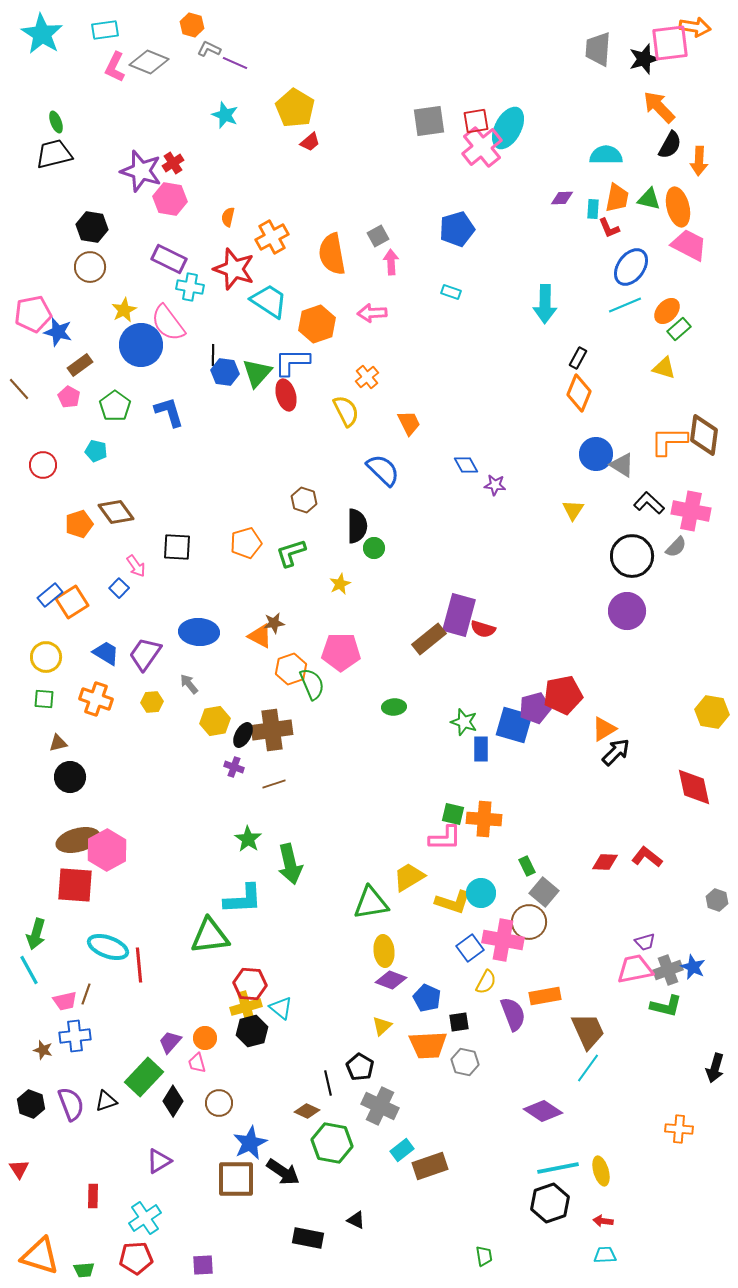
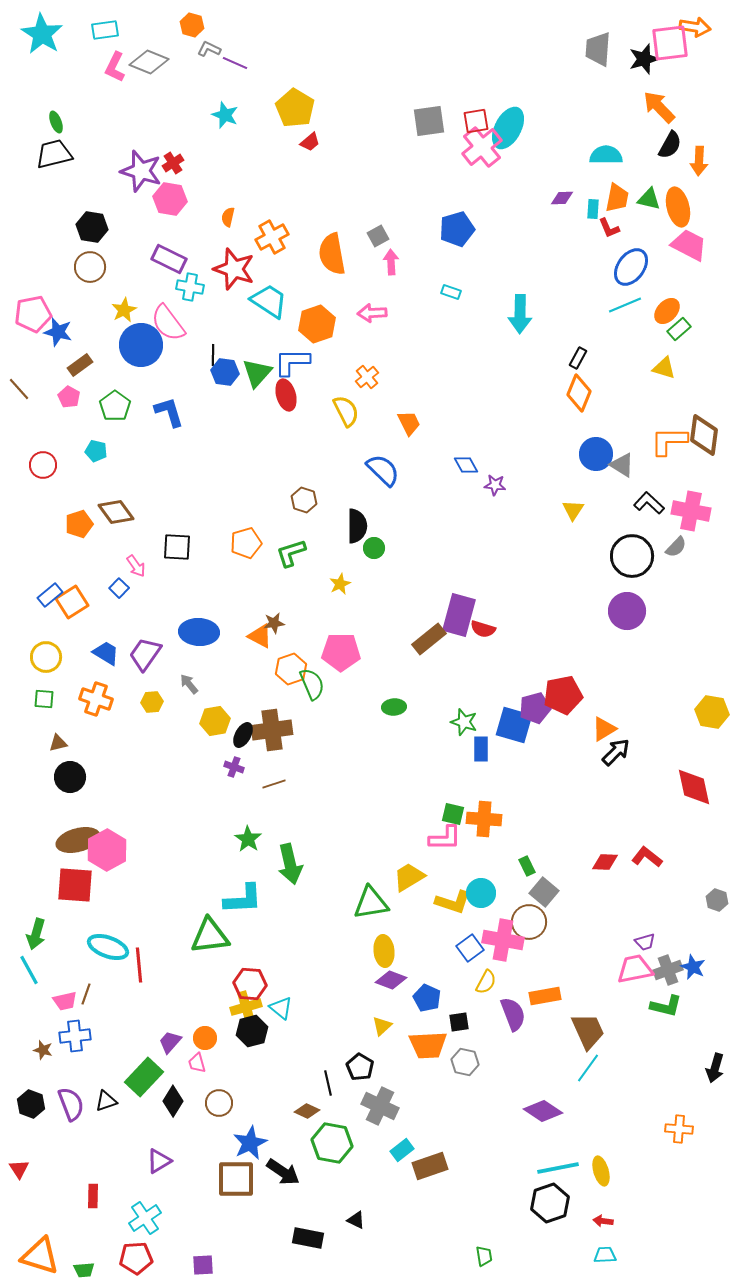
cyan arrow at (545, 304): moved 25 px left, 10 px down
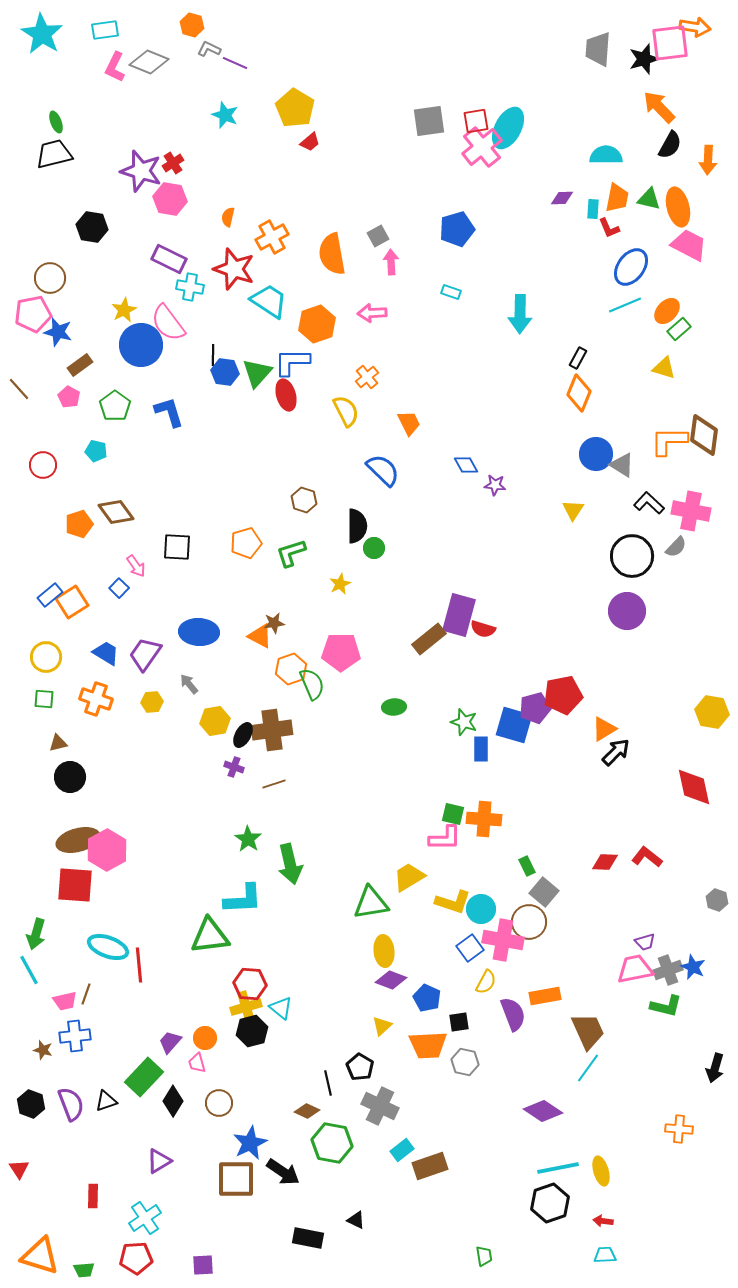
orange arrow at (699, 161): moved 9 px right, 1 px up
brown circle at (90, 267): moved 40 px left, 11 px down
cyan circle at (481, 893): moved 16 px down
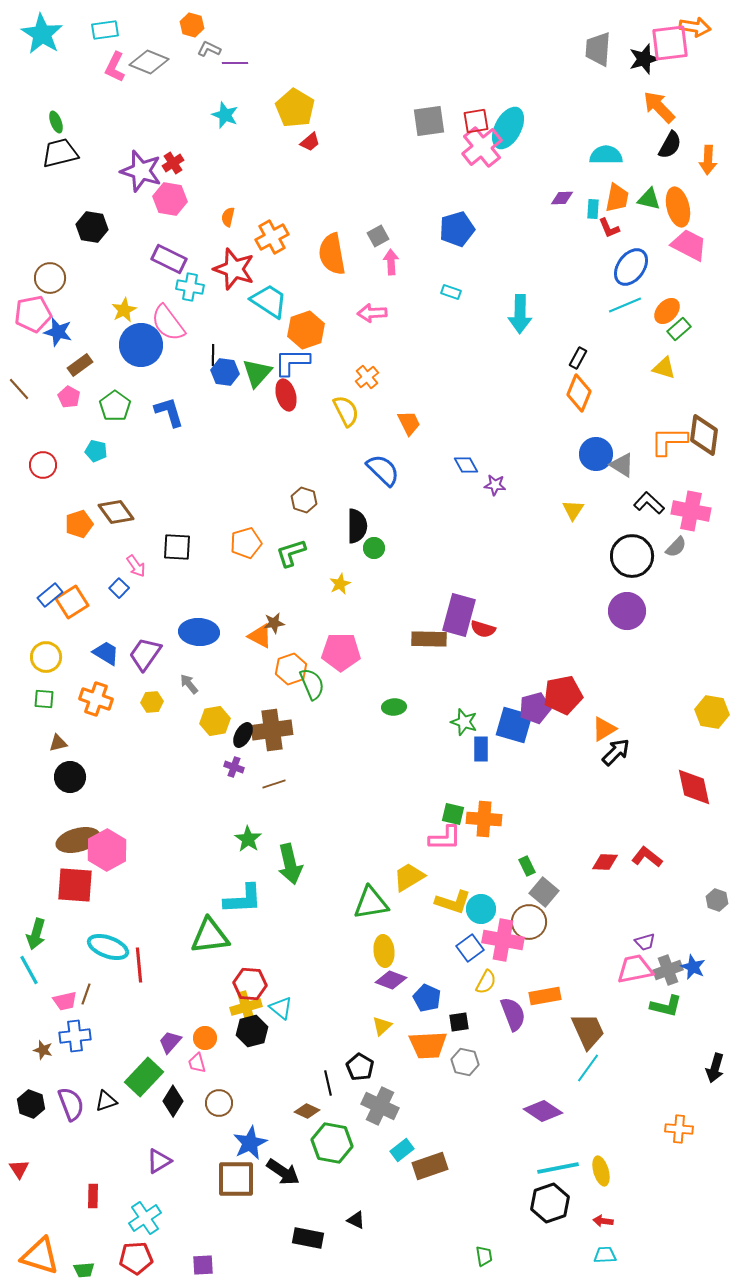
purple line at (235, 63): rotated 25 degrees counterclockwise
black trapezoid at (54, 154): moved 6 px right, 1 px up
orange hexagon at (317, 324): moved 11 px left, 6 px down
brown rectangle at (429, 639): rotated 40 degrees clockwise
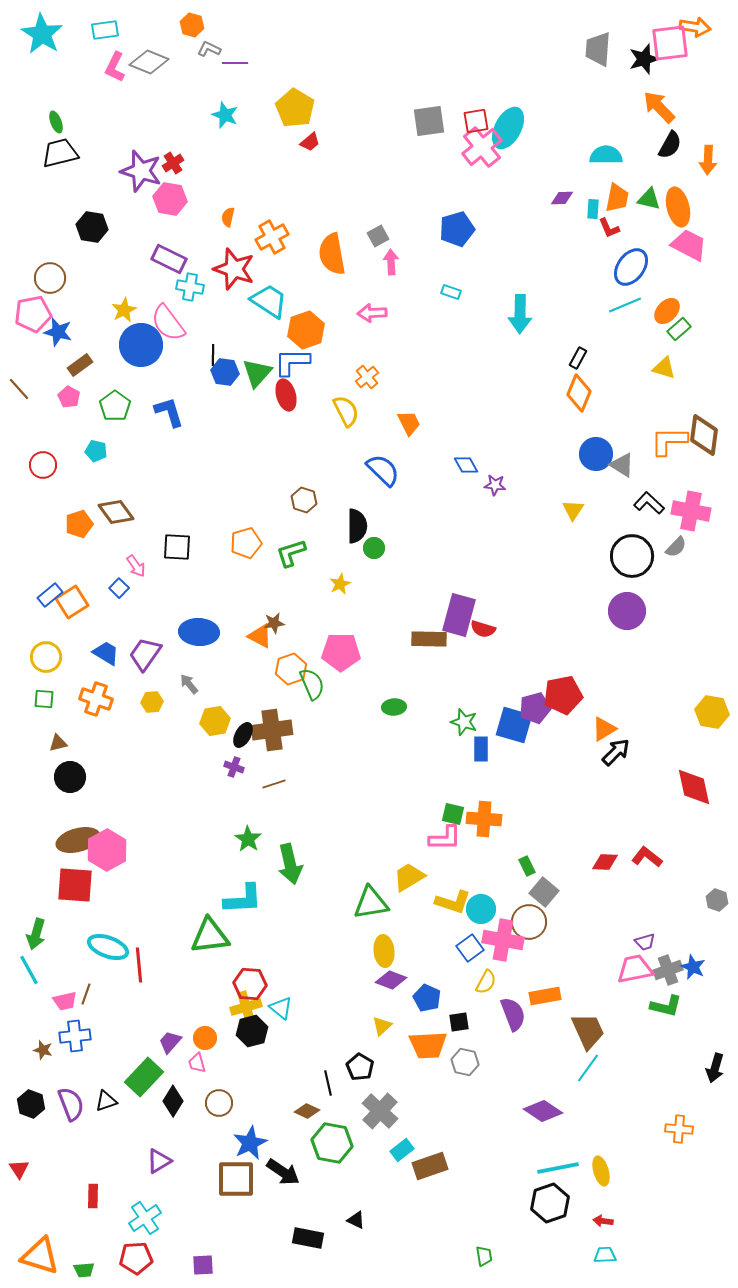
gray cross at (380, 1106): moved 5 px down; rotated 18 degrees clockwise
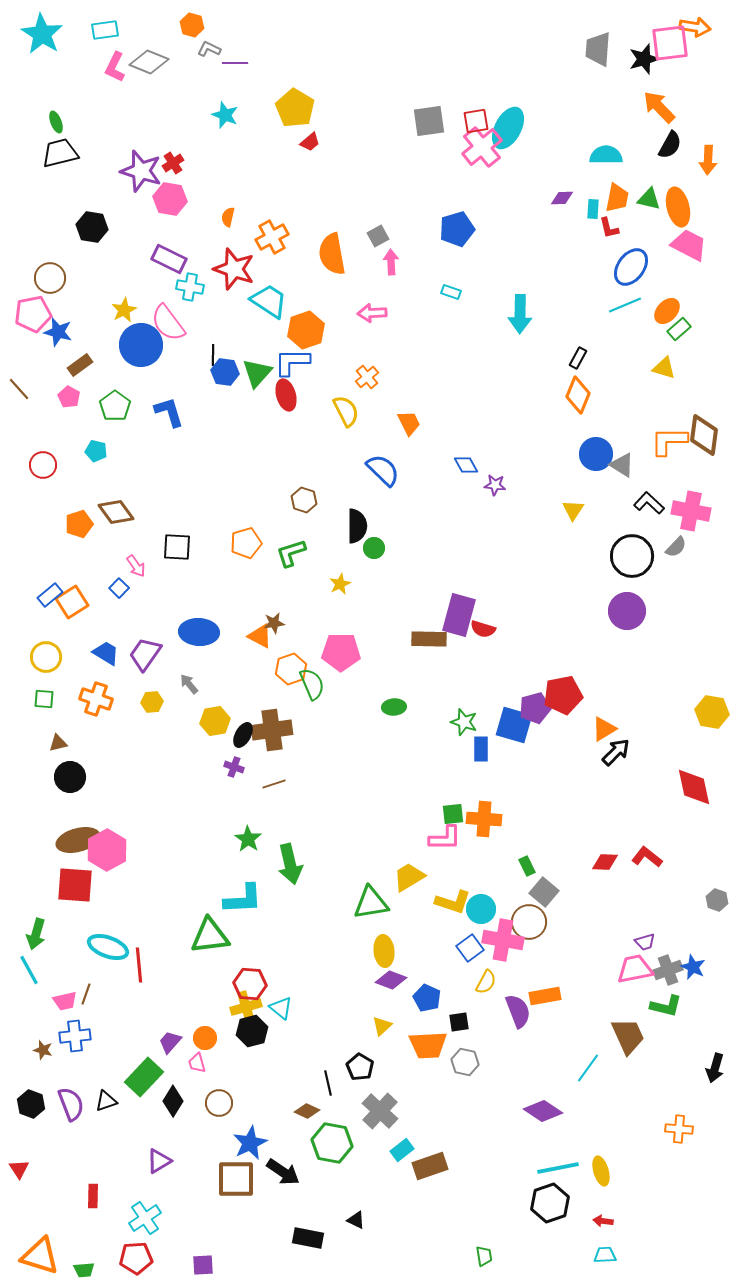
red L-shape at (609, 228): rotated 10 degrees clockwise
orange diamond at (579, 393): moved 1 px left, 2 px down
green square at (453, 814): rotated 20 degrees counterclockwise
purple semicircle at (513, 1014): moved 5 px right, 3 px up
brown trapezoid at (588, 1031): moved 40 px right, 5 px down
